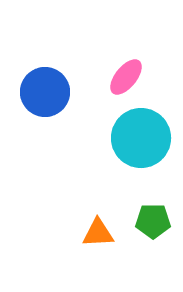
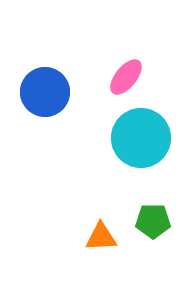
orange triangle: moved 3 px right, 4 px down
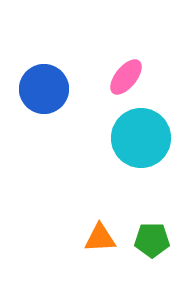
blue circle: moved 1 px left, 3 px up
green pentagon: moved 1 px left, 19 px down
orange triangle: moved 1 px left, 1 px down
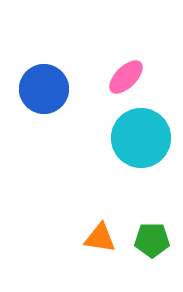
pink ellipse: rotated 6 degrees clockwise
orange triangle: rotated 12 degrees clockwise
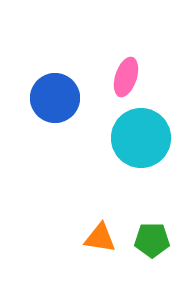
pink ellipse: rotated 27 degrees counterclockwise
blue circle: moved 11 px right, 9 px down
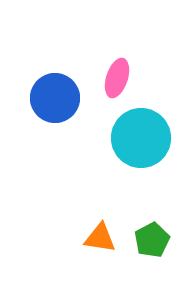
pink ellipse: moved 9 px left, 1 px down
green pentagon: rotated 28 degrees counterclockwise
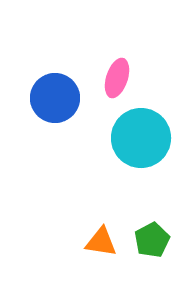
orange triangle: moved 1 px right, 4 px down
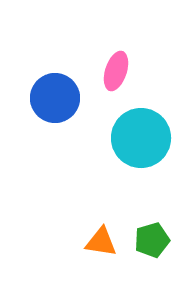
pink ellipse: moved 1 px left, 7 px up
green pentagon: rotated 12 degrees clockwise
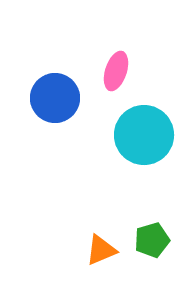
cyan circle: moved 3 px right, 3 px up
orange triangle: moved 8 px down; rotated 32 degrees counterclockwise
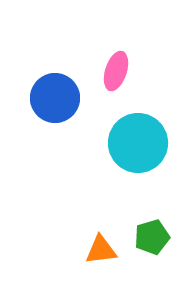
cyan circle: moved 6 px left, 8 px down
green pentagon: moved 3 px up
orange triangle: rotated 16 degrees clockwise
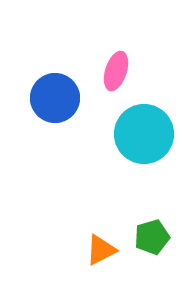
cyan circle: moved 6 px right, 9 px up
orange triangle: rotated 20 degrees counterclockwise
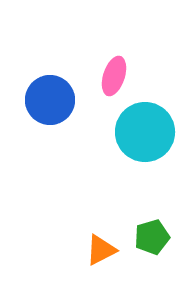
pink ellipse: moved 2 px left, 5 px down
blue circle: moved 5 px left, 2 px down
cyan circle: moved 1 px right, 2 px up
